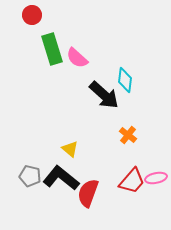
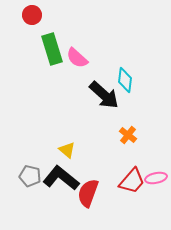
yellow triangle: moved 3 px left, 1 px down
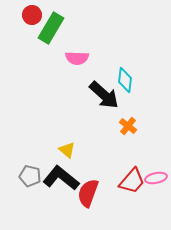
green rectangle: moved 1 px left, 21 px up; rotated 48 degrees clockwise
pink semicircle: rotated 40 degrees counterclockwise
orange cross: moved 9 px up
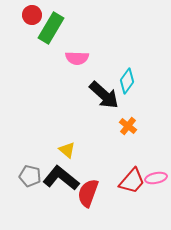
cyan diamond: moved 2 px right, 1 px down; rotated 30 degrees clockwise
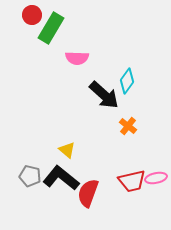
red trapezoid: rotated 36 degrees clockwise
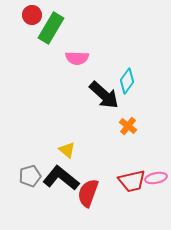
gray pentagon: rotated 30 degrees counterclockwise
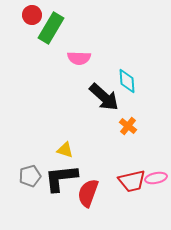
pink semicircle: moved 2 px right
cyan diamond: rotated 40 degrees counterclockwise
black arrow: moved 2 px down
yellow triangle: moved 2 px left; rotated 24 degrees counterclockwise
black L-shape: rotated 45 degrees counterclockwise
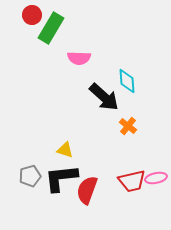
red semicircle: moved 1 px left, 3 px up
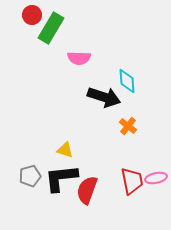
black arrow: rotated 24 degrees counterclockwise
red trapezoid: rotated 88 degrees counterclockwise
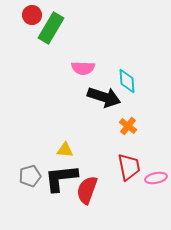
pink semicircle: moved 4 px right, 10 px down
yellow triangle: rotated 12 degrees counterclockwise
red trapezoid: moved 3 px left, 14 px up
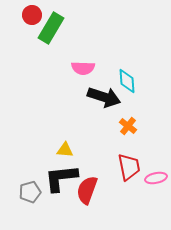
gray pentagon: moved 16 px down
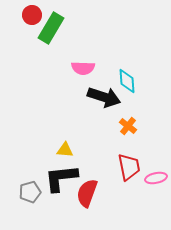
red semicircle: moved 3 px down
